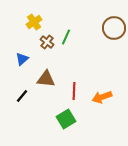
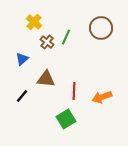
yellow cross: rotated 14 degrees counterclockwise
brown circle: moved 13 px left
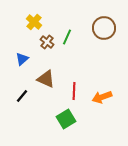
brown circle: moved 3 px right
green line: moved 1 px right
brown triangle: rotated 18 degrees clockwise
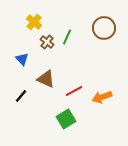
blue triangle: rotated 32 degrees counterclockwise
red line: rotated 60 degrees clockwise
black line: moved 1 px left
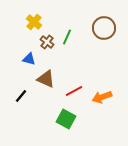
blue triangle: moved 7 px right; rotated 32 degrees counterclockwise
green square: rotated 30 degrees counterclockwise
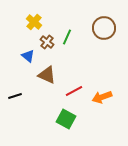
blue triangle: moved 1 px left, 3 px up; rotated 24 degrees clockwise
brown triangle: moved 1 px right, 4 px up
black line: moved 6 px left; rotated 32 degrees clockwise
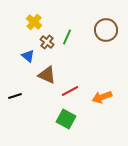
brown circle: moved 2 px right, 2 px down
red line: moved 4 px left
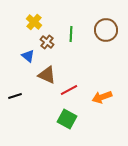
green line: moved 4 px right, 3 px up; rotated 21 degrees counterclockwise
red line: moved 1 px left, 1 px up
green square: moved 1 px right
